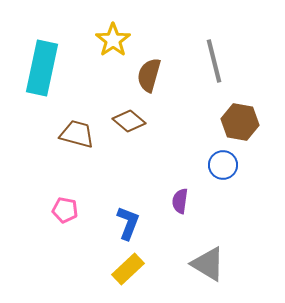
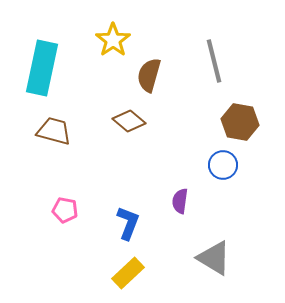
brown trapezoid: moved 23 px left, 3 px up
gray triangle: moved 6 px right, 6 px up
yellow rectangle: moved 4 px down
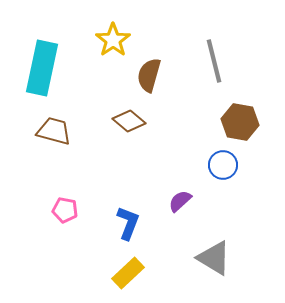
purple semicircle: rotated 40 degrees clockwise
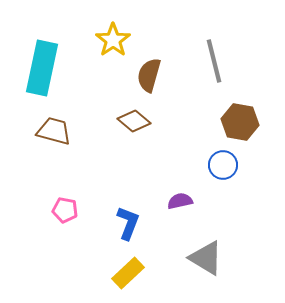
brown diamond: moved 5 px right
purple semicircle: rotated 30 degrees clockwise
gray triangle: moved 8 px left
